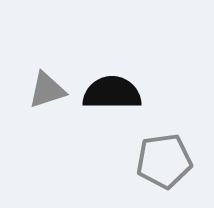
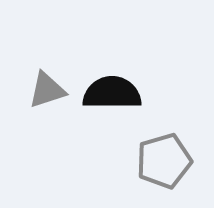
gray pentagon: rotated 8 degrees counterclockwise
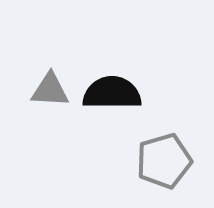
gray triangle: moved 3 px right; rotated 21 degrees clockwise
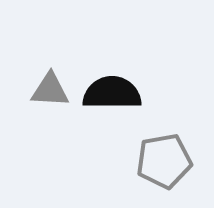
gray pentagon: rotated 6 degrees clockwise
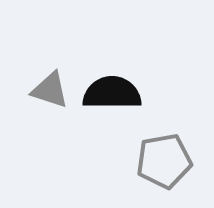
gray triangle: rotated 15 degrees clockwise
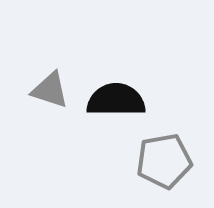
black semicircle: moved 4 px right, 7 px down
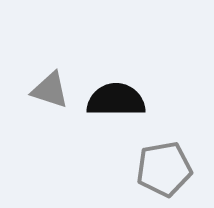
gray pentagon: moved 8 px down
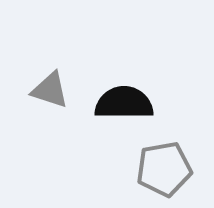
black semicircle: moved 8 px right, 3 px down
